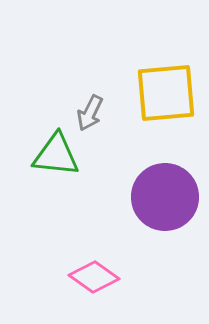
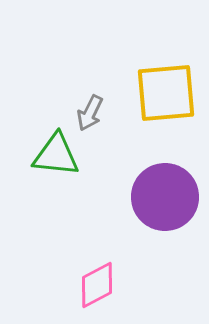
pink diamond: moved 3 px right, 8 px down; rotated 63 degrees counterclockwise
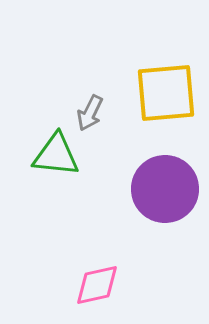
purple circle: moved 8 px up
pink diamond: rotated 15 degrees clockwise
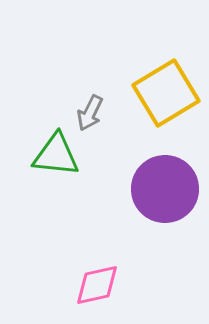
yellow square: rotated 26 degrees counterclockwise
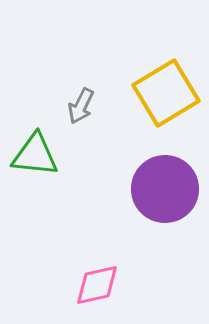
gray arrow: moved 9 px left, 7 px up
green triangle: moved 21 px left
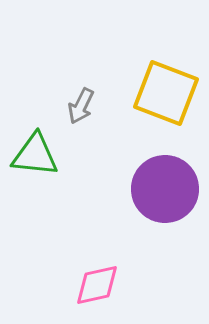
yellow square: rotated 38 degrees counterclockwise
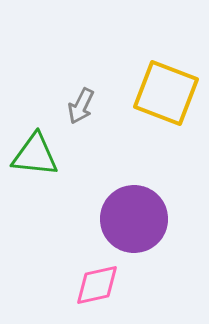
purple circle: moved 31 px left, 30 px down
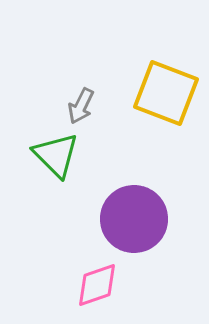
green triangle: moved 21 px right; rotated 39 degrees clockwise
pink diamond: rotated 6 degrees counterclockwise
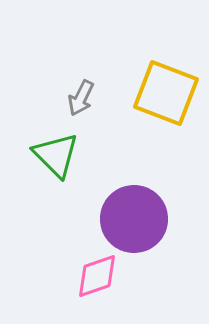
gray arrow: moved 8 px up
pink diamond: moved 9 px up
